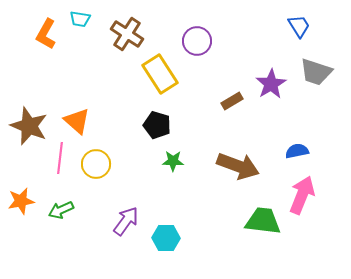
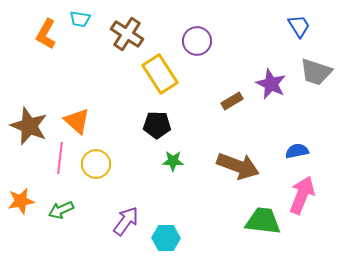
purple star: rotated 16 degrees counterclockwise
black pentagon: rotated 16 degrees counterclockwise
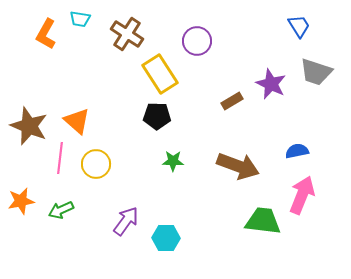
black pentagon: moved 9 px up
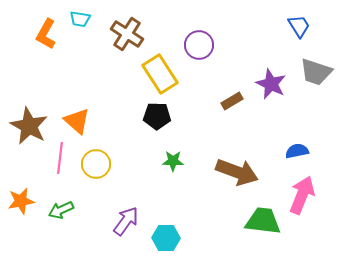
purple circle: moved 2 px right, 4 px down
brown star: rotated 6 degrees clockwise
brown arrow: moved 1 px left, 6 px down
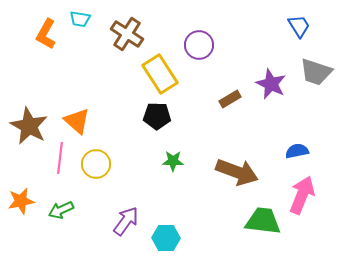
brown rectangle: moved 2 px left, 2 px up
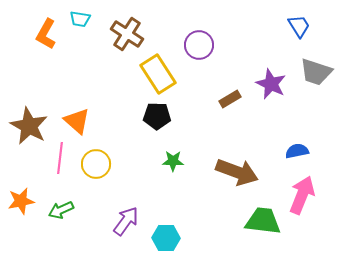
yellow rectangle: moved 2 px left
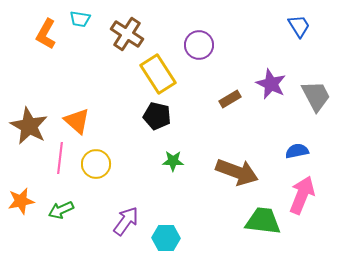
gray trapezoid: moved 24 px down; rotated 136 degrees counterclockwise
black pentagon: rotated 12 degrees clockwise
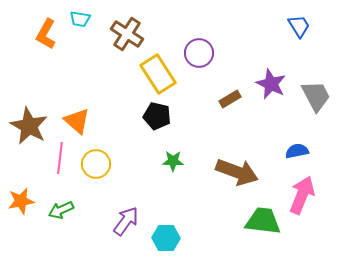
purple circle: moved 8 px down
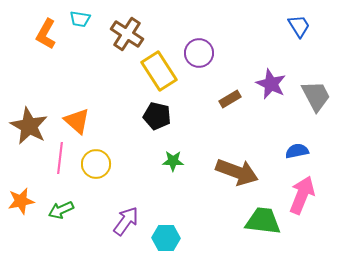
yellow rectangle: moved 1 px right, 3 px up
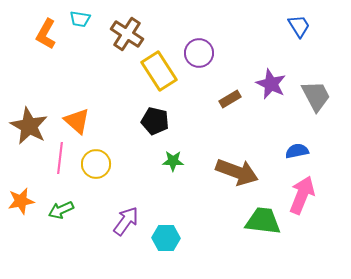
black pentagon: moved 2 px left, 5 px down
